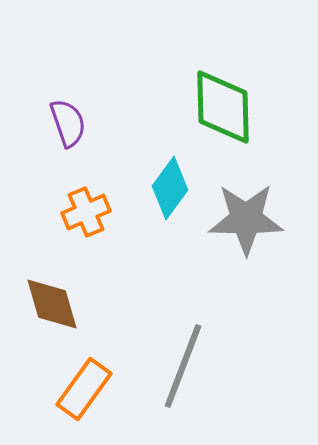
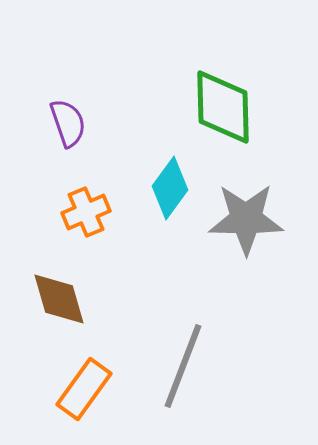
brown diamond: moved 7 px right, 5 px up
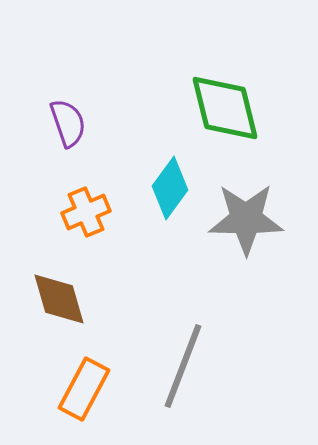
green diamond: moved 2 px right, 1 px down; rotated 12 degrees counterclockwise
orange rectangle: rotated 8 degrees counterclockwise
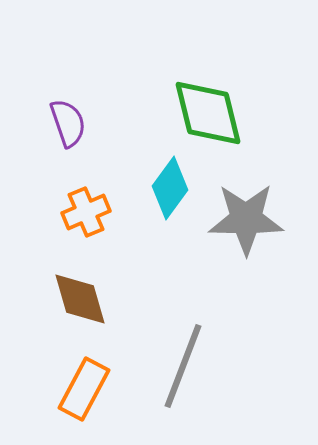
green diamond: moved 17 px left, 5 px down
brown diamond: moved 21 px right
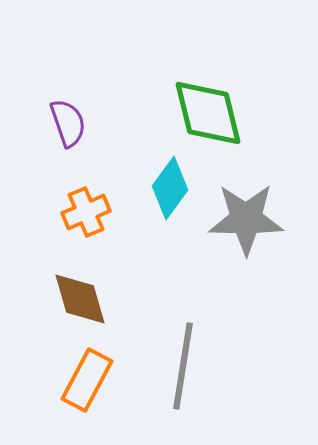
gray line: rotated 12 degrees counterclockwise
orange rectangle: moved 3 px right, 9 px up
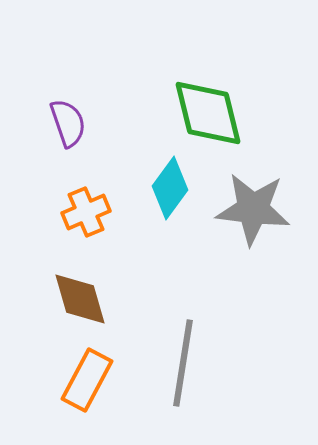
gray star: moved 7 px right, 10 px up; rotated 6 degrees clockwise
gray line: moved 3 px up
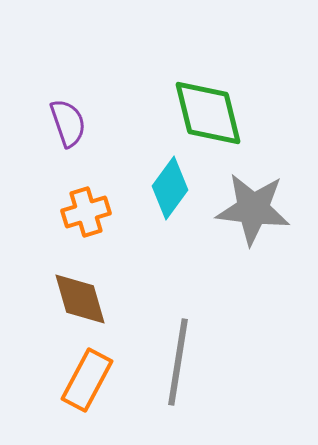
orange cross: rotated 6 degrees clockwise
gray line: moved 5 px left, 1 px up
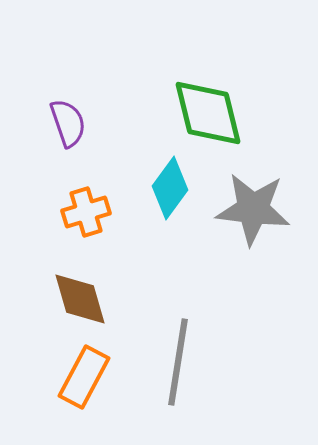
orange rectangle: moved 3 px left, 3 px up
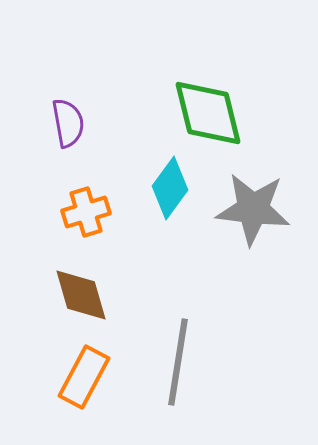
purple semicircle: rotated 9 degrees clockwise
brown diamond: moved 1 px right, 4 px up
